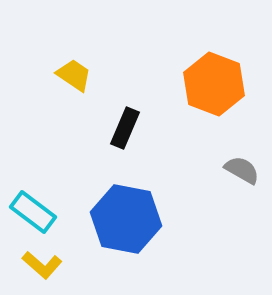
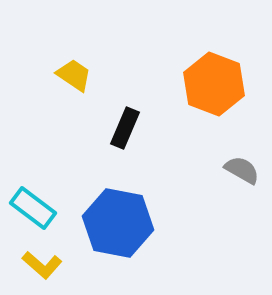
cyan rectangle: moved 4 px up
blue hexagon: moved 8 px left, 4 px down
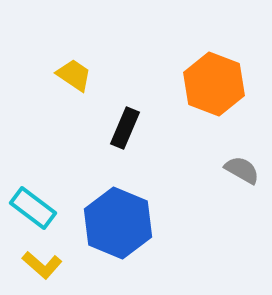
blue hexagon: rotated 12 degrees clockwise
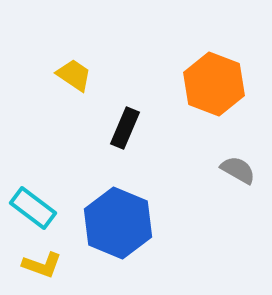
gray semicircle: moved 4 px left
yellow L-shape: rotated 21 degrees counterclockwise
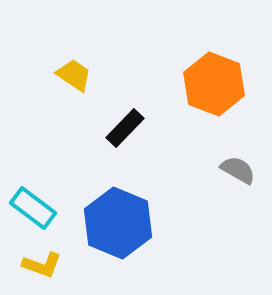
black rectangle: rotated 21 degrees clockwise
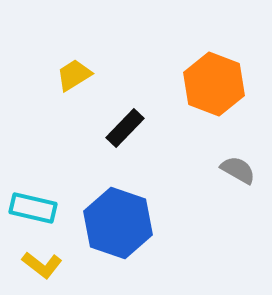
yellow trapezoid: rotated 66 degrees counterclockwise
cyan rectangle: rotated 24 degrees counterclockwise
blue hexagon: rotated 4 degrees counterclockwise
yellow L-shape: rotated 18 degrees clockwise
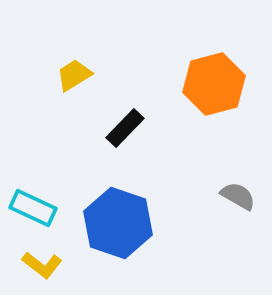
orange hexagon: rotated 24 degrees clockwise
gray semicircle: moved 26 px down
cyan rectangle: rotated 12 degrees clockwise
